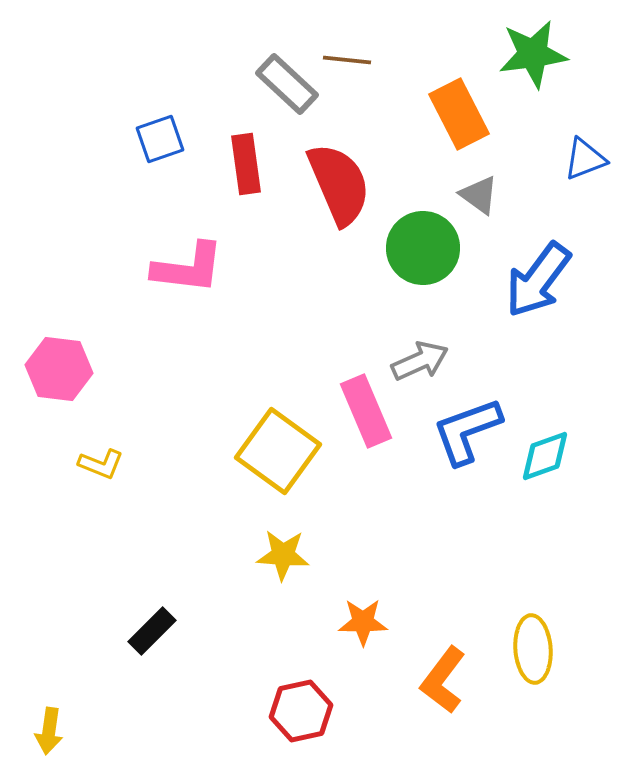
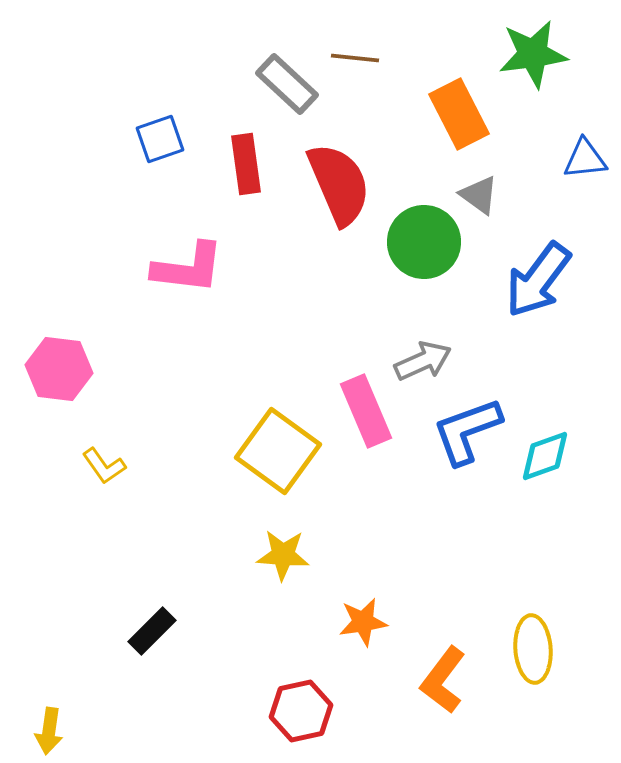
brown line: moved 8 px right, 2 px up
blue triangle: rotated 15 degrees clockwise
green circle: moved 1 px right, 6 px up
gray arrow: moved 3 px right
yellow L-shape: moved 3 px right, 2 px down; rotated 33 degrees clockwise
orange star: rotated 9 degrees counterclockwise
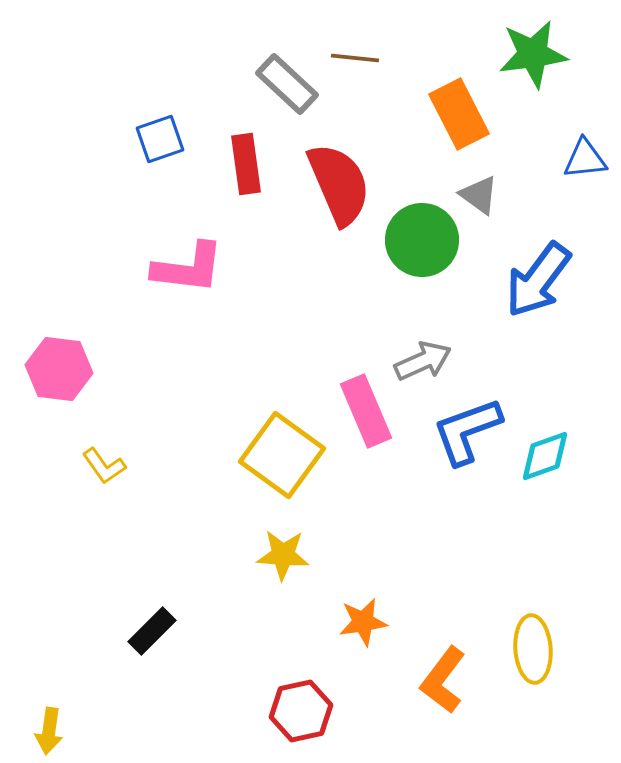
green circle: moved 2 px left, 2 px up
yellow square: moved 4 px right, 4 px down
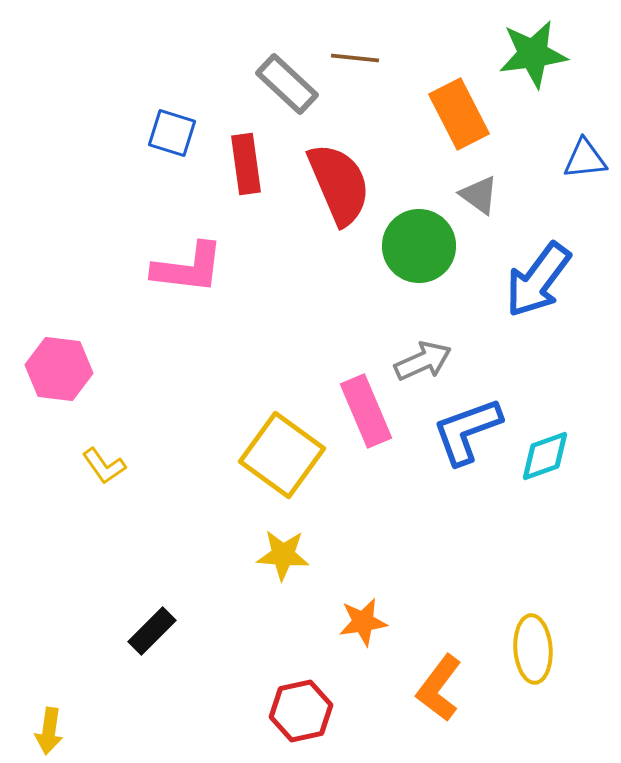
blue square: moved 12 px right, 6 px up; rotated 36 degrees clockwise
green circle: moved 3 px left, 6 px down
orange L-shape: moved 4 px left, 8 px down
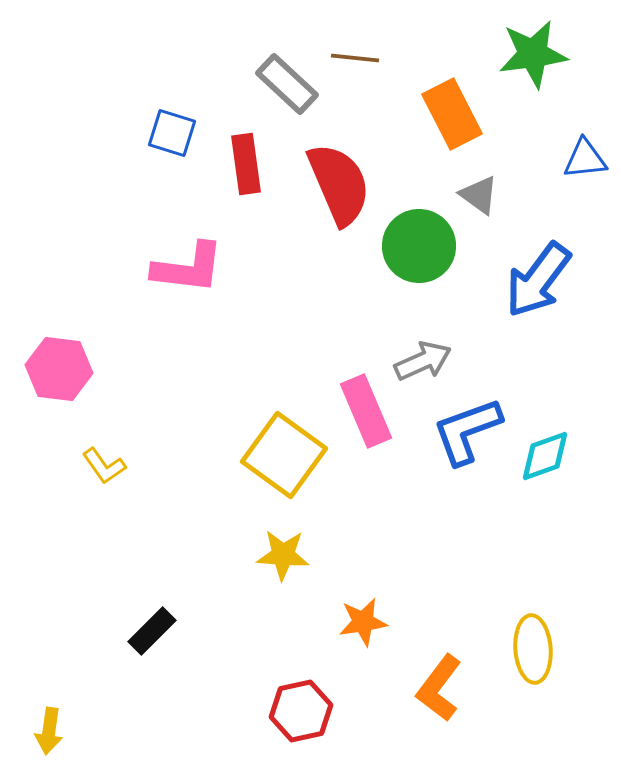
orange rectangle: moved 7 px left
yellow square: moved 2 px right
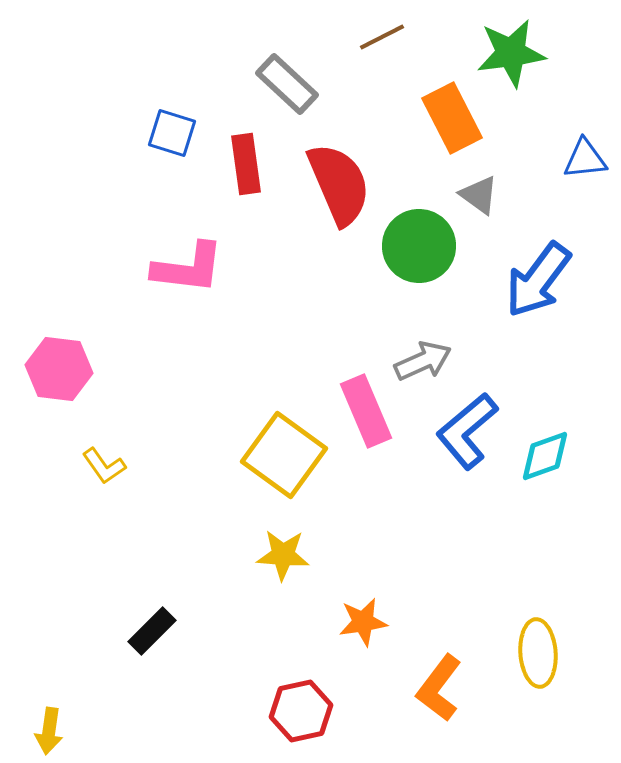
green star: moved 22 px left, 1 px up
brown line: moved 27 px right, 21 px up; rotated 33 degrees counterclockwise
orange rectangle: moved 4 px down
blue L-shape: rotated 20 degrees counterclockwise
yellow ellipse: moved 5 px right, 4 px down
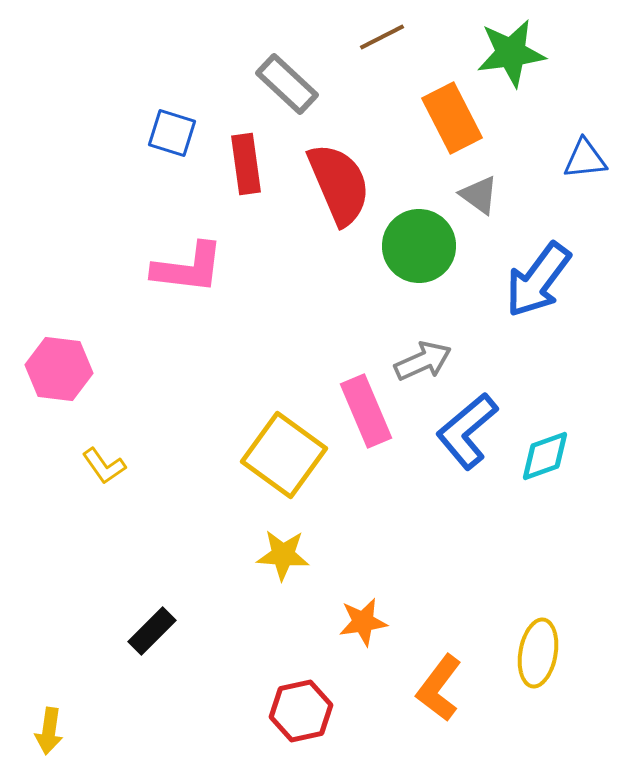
yellow ellipse: rotated 14 degrees clockwise
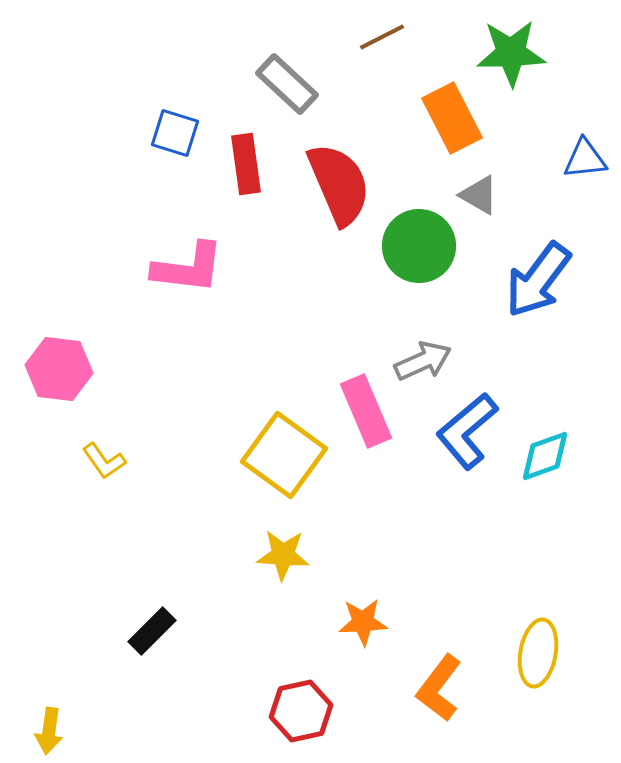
green star: rotated 6 degrees clockwise
blue square: moved 3 px right
gray triangle: rotated 6 degrees counterclockwise
yellow L-shape: moved 5 px up
orange star: rotated 6 degrees clockwise
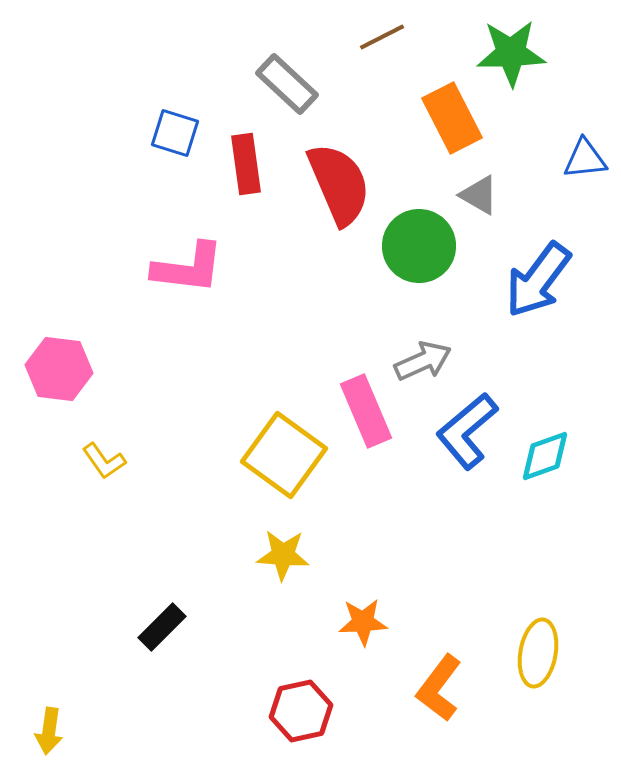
black rectangle: moved 10 px right, 4 px up
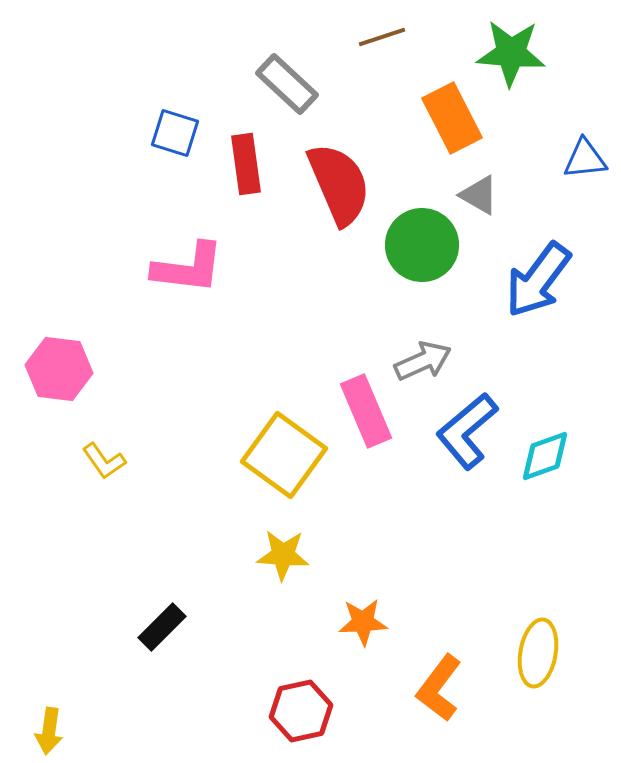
brown line: rotated 9 degrees clockwise
green star: rotated 6 degrees clockwise
green circle: moved 3 px right, 1 px up
